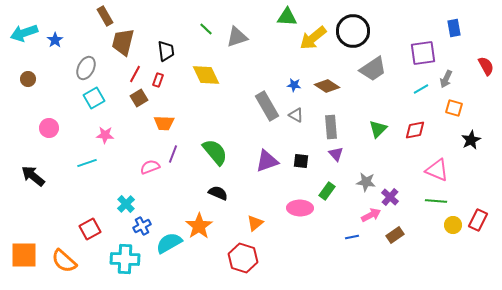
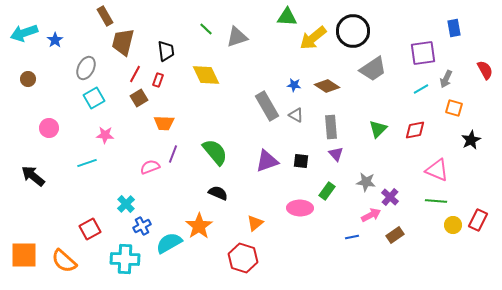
red semicircle at (486, 66): moved 1 px left, 4 px down
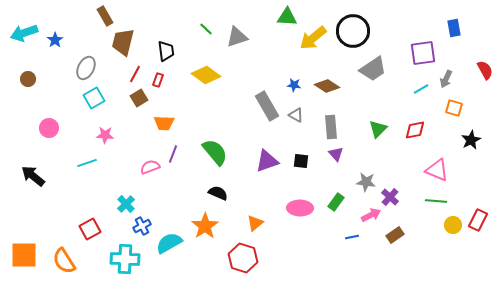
yellow diamond at (206, 75): rotated 28 degrees counterclockwise
green rectangle at (327, 191): moved 9 px right, 11 px down
orange star at (199, 226): moved 6 px right
orange semicircle at (64, 261): rotated 16 degrees clockwise
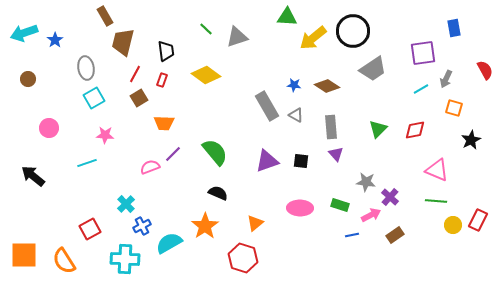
gray ellipse at (86, 68): rotated 35 degrees counterclockwise
red rectangle at (158, 80): moved 4 px right
purple line at (173, 154): rotated 24 degrees clockwise
green rectangle at (336, 202): moved 4 px right, 3 px down; rotated 72 degrees clockwise
blue line at (352, 237): moved 2 px up
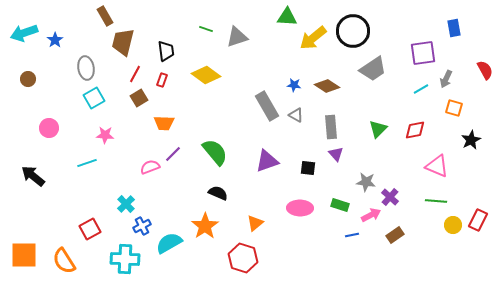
green line at (206, 29): rotated 24 degrees counterclockwise
black square at (301, 161): moved 7 px right, 7 px down
pink triangle at (437, 170): moved 4 px up
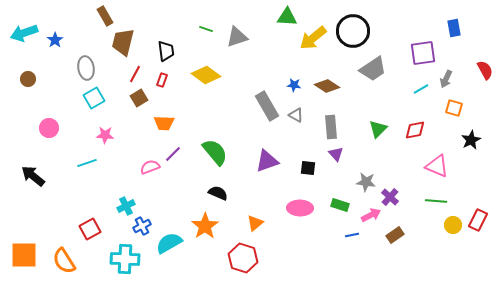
cyan cross at (126, 204): moved 2 px down; rotated 18 degrees clockwise
